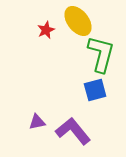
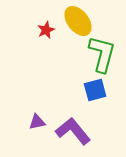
green L-shape: moved 1 px right
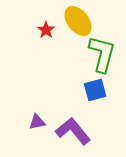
red star: rotated 12 degrees counterclockwise
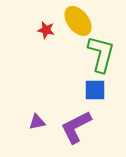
red star: rotated 24 degrees counterclockwise
green L-shape: moved 1 px left
blue square: rotated 15 degrees clockwise
purple L-shape: moved 3 px right, 4 px up; rotated 78 degrees counterclockwise
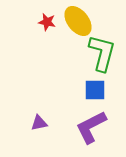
red star: moved 1 px right, 8 px up
green L-shape: moved 1 px right, 1 px up
purple triangle: moved 2 px right, 1 px down
purple L-shape: moved 15 px right
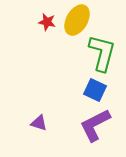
yellow ellipse: moved 1 px left, 1 px up; rotated 68 degrees clockwise
blue square: rotated 25 degrees clockwise
purple triangle: rotated 30 degrees clockwise
purple L-shape: moved 4 px right, 2 px up
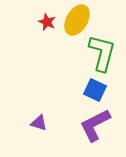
red star: rotated 12 degrees clockwise
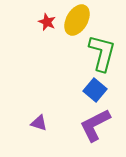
blue square: rotated 15 degrees clockwise
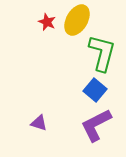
purple L-shape: moved 1 px right
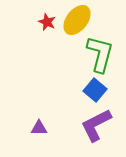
yellow ellipse: rotated 8 degrees clockwise
green L-shape: moved 2 px left, 1 px down
purple triangle: moved 5 px down; rotated 18 degrees counterclockwise
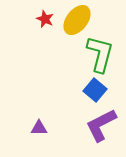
red star: moved 2 px left, 3 px up
purple L-shape: moved 5 px right
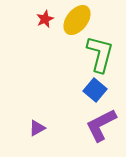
red star: rotated 24 degrees clockwise
purple triangle: moved 2 px left; rotated 30 degrees counterclockwise
